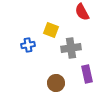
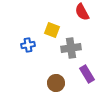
yellow square: moved 1 px right
purple rectangle: rotated 18 degrees counterclockwise
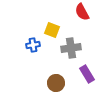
blue cross: moved 5 px right
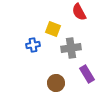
red semicircle: moved 3 px left
yellow square: moved 1 px right, 1 px up
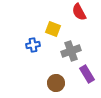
gray cross: moved 3 px down; rotated 12 degrees counterclockwise
